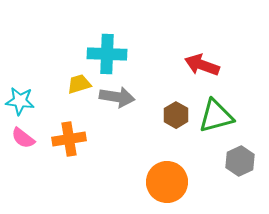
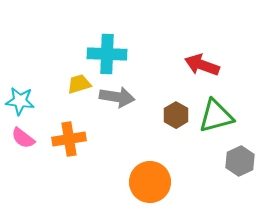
orange circle: moved 17 px left
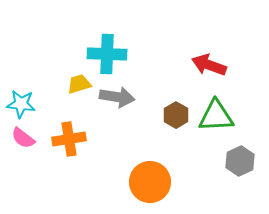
red arrow: moved 7 px right
cyan star: moved 1 px right, 3 px down
green triangle: rotated 12 degrees clockwise
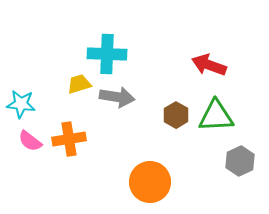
pink semicircle: moved 7 px right, 3 px down
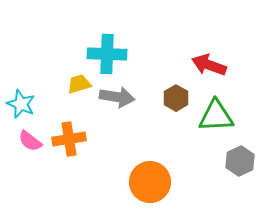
cyan star: rotated 16 degrees clockwise
brown hexagon: moved 17 px up
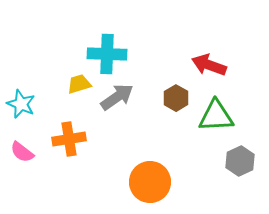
gray arrow: rotated 44 degrees counterclockwise
pink semicircle: moved 8 px left, 11 px down
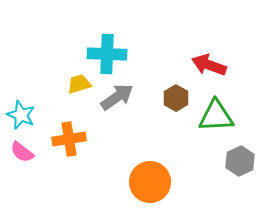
cyan star: moved 11 px down
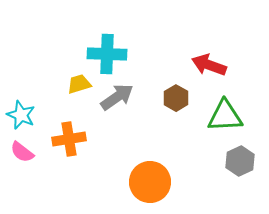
green triangle: moved 9 px right
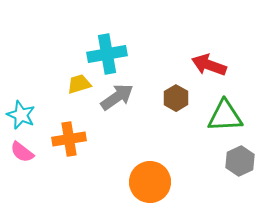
cyan cross: rotated 12 degrees counterclockwise
